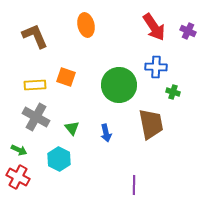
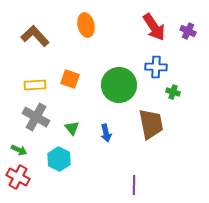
brown L-shape: rotated 20 degrees counterclockwise
orange square: moved 4 px right, 2 px down
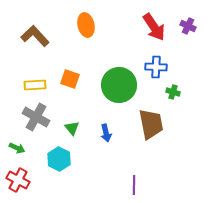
purple cross: moved 5 px up
green arrow: moved 2 px left, 2 px up
red cross: moved 3 px down
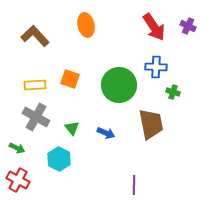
blue arrow: rotated 54 degrees counterclockwise
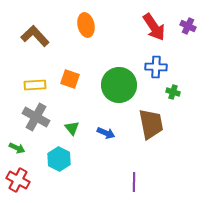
purple line: moved 3 px up
